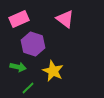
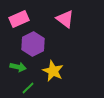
purple hexagon: rotated 15 degrees clockwise
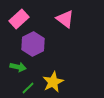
pink rectangle: rotated 18 degrees counterclockwise
yellow star: moved 11 px down; rotated 20 degrees clockwise
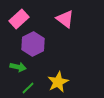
yellow star: moved 5 px right
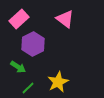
green arrow: rotated 21 degrees clockwise
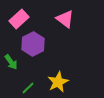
green arrow: moved 7 px left, 5 px up; rotated 21 degrees clockwise
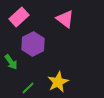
pink rectangle: moved 2 px up
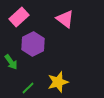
yellow star: rotated 10 degrees clockwise
